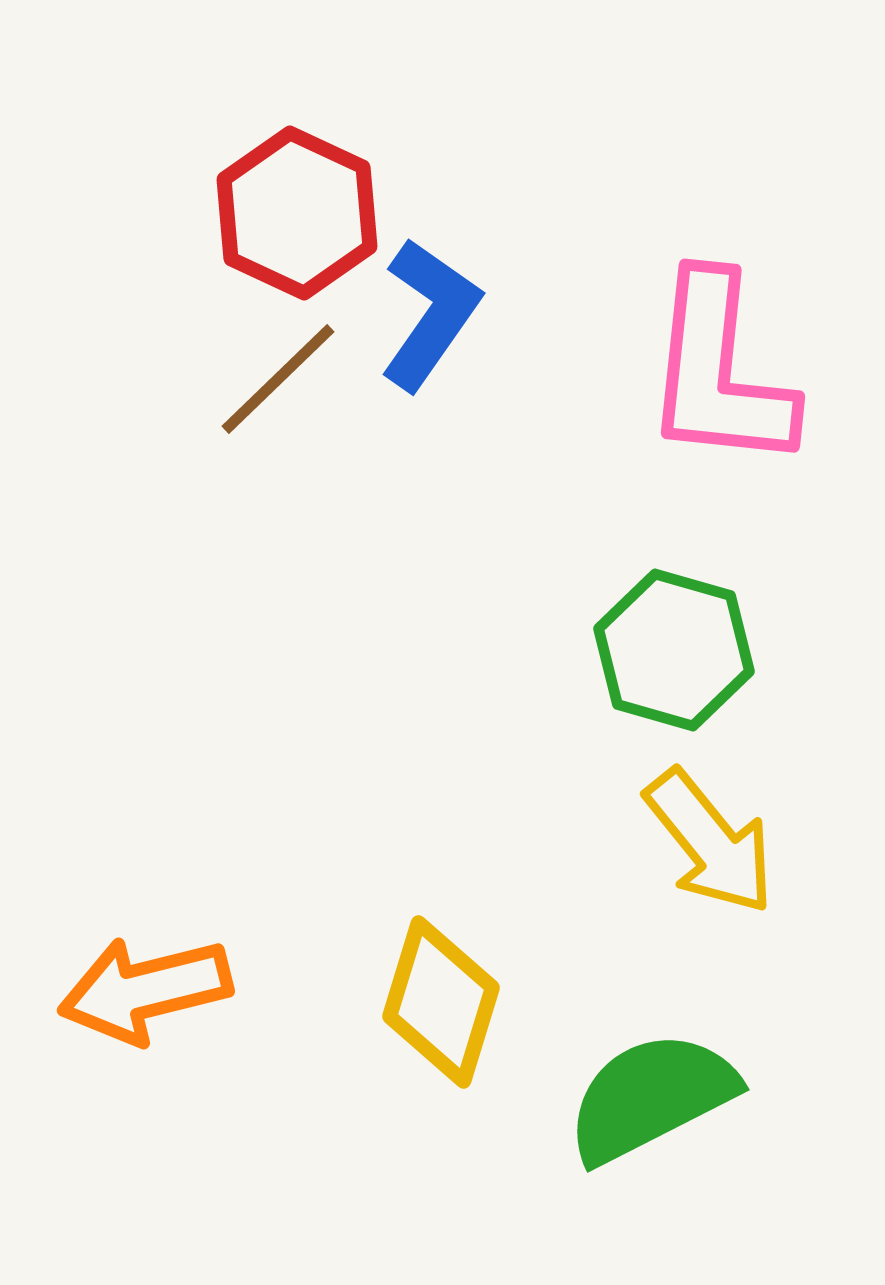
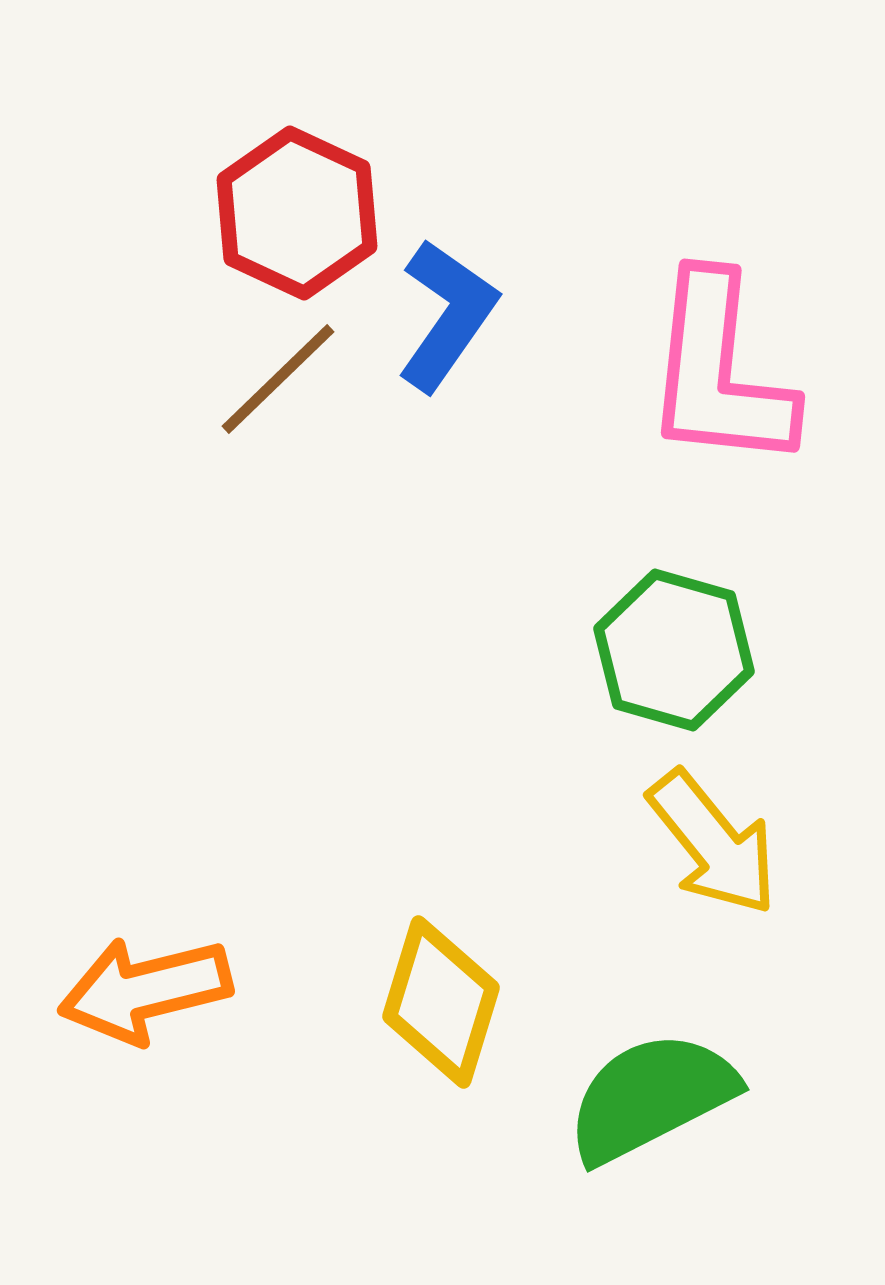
blue L-shape: moved 17 px right, 1 px down
yellow arrow: moved 3 px right, 1 px down
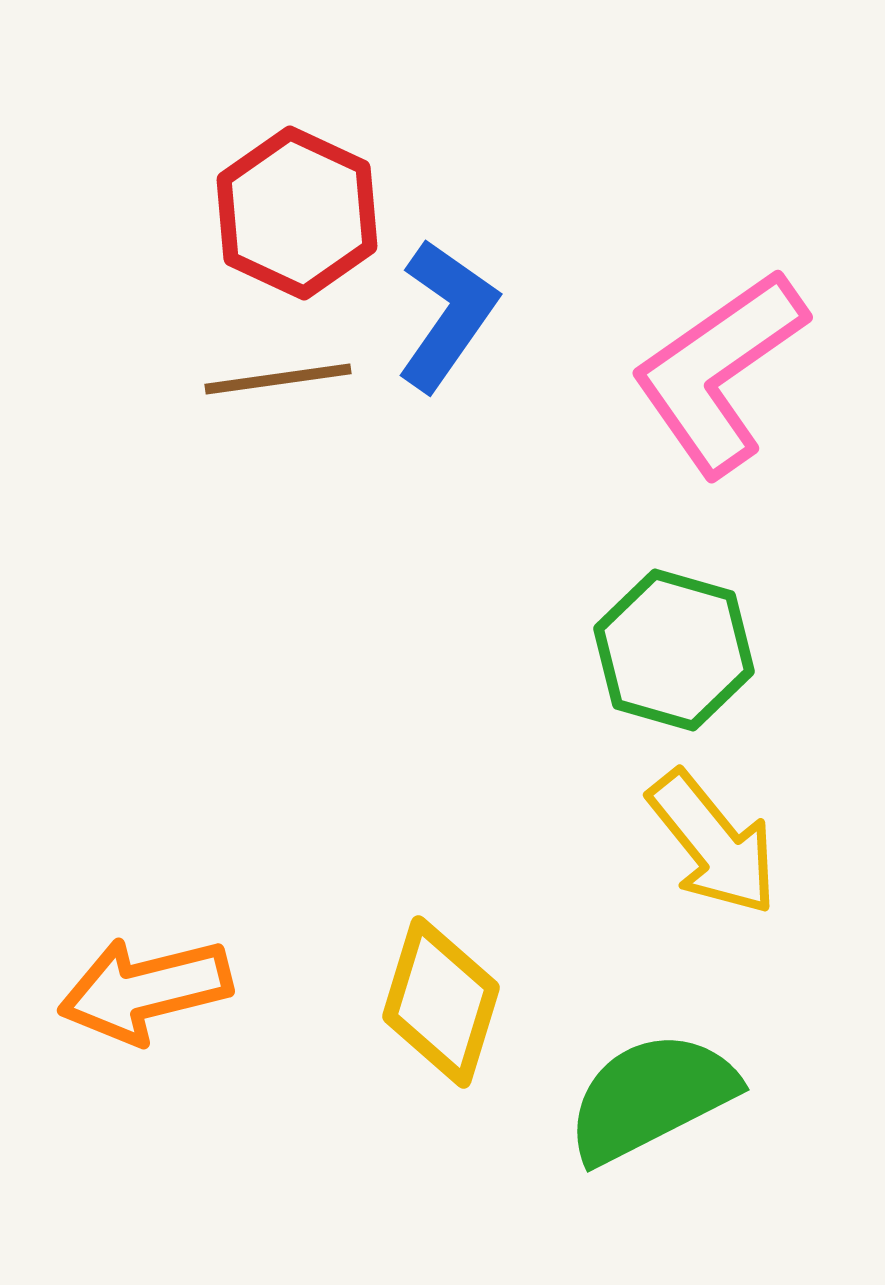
pink L-shape: rotated 49 degrees clockwise
brown line: rotated 36 degrees clockwise
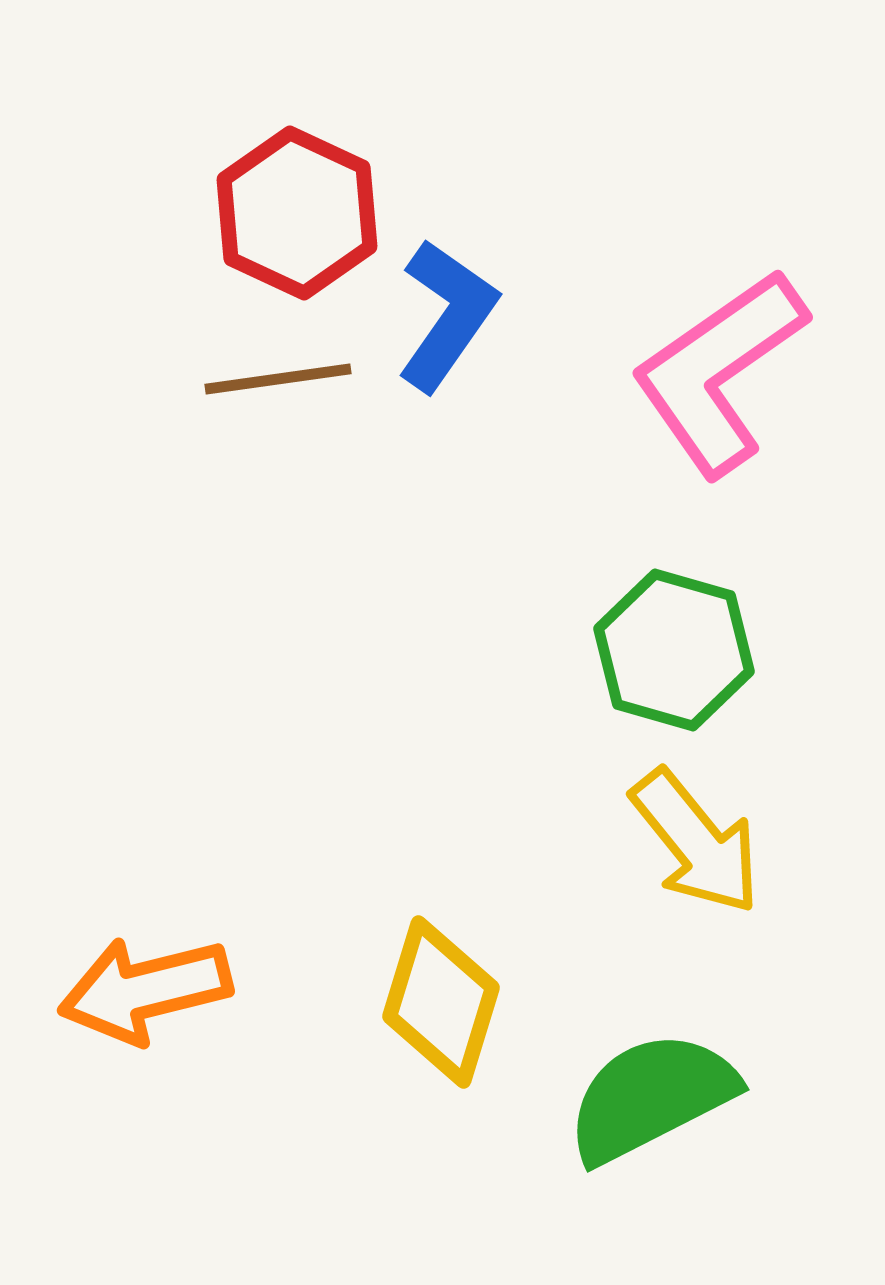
yellow arrow: moved 17 px left, 1 px up
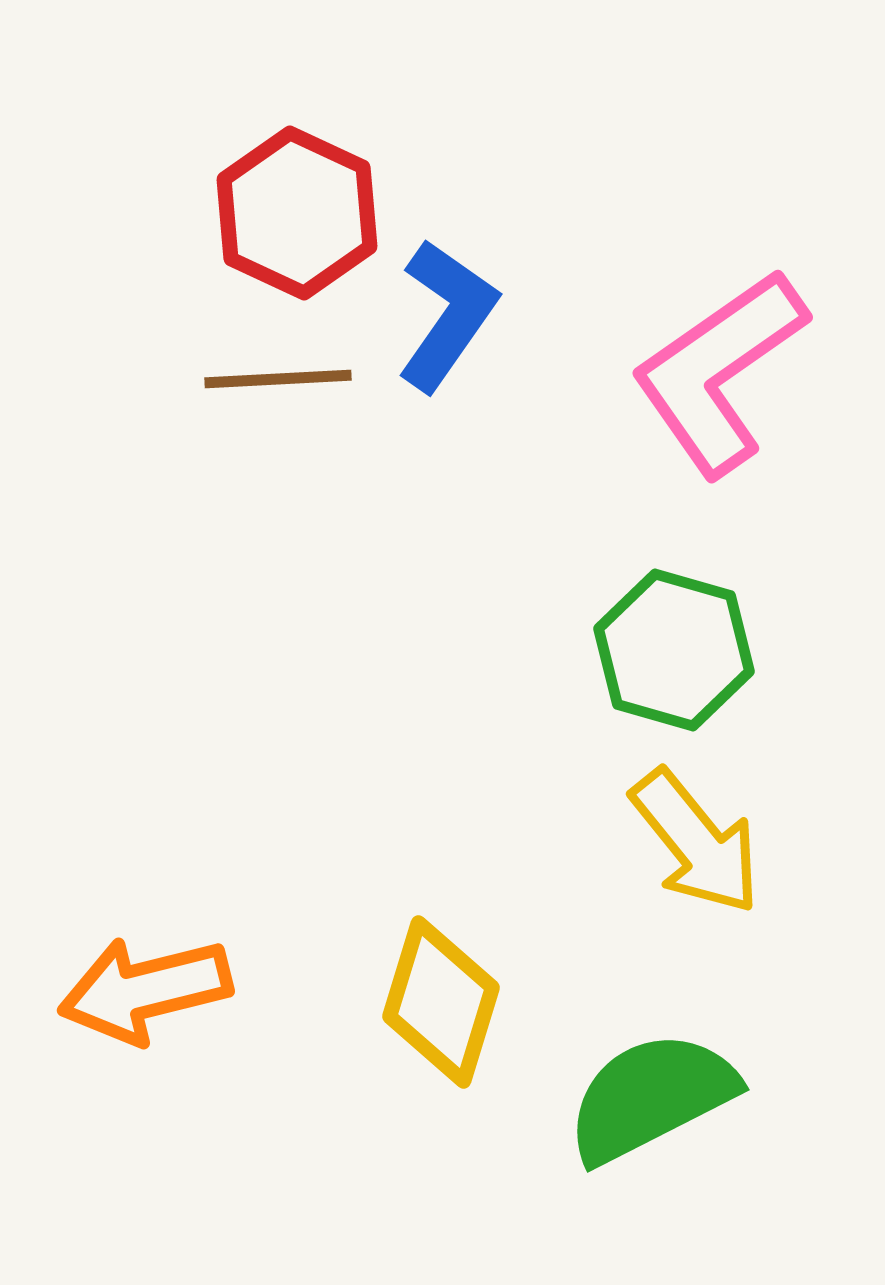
brown line: rotated 5 degrees clockwise
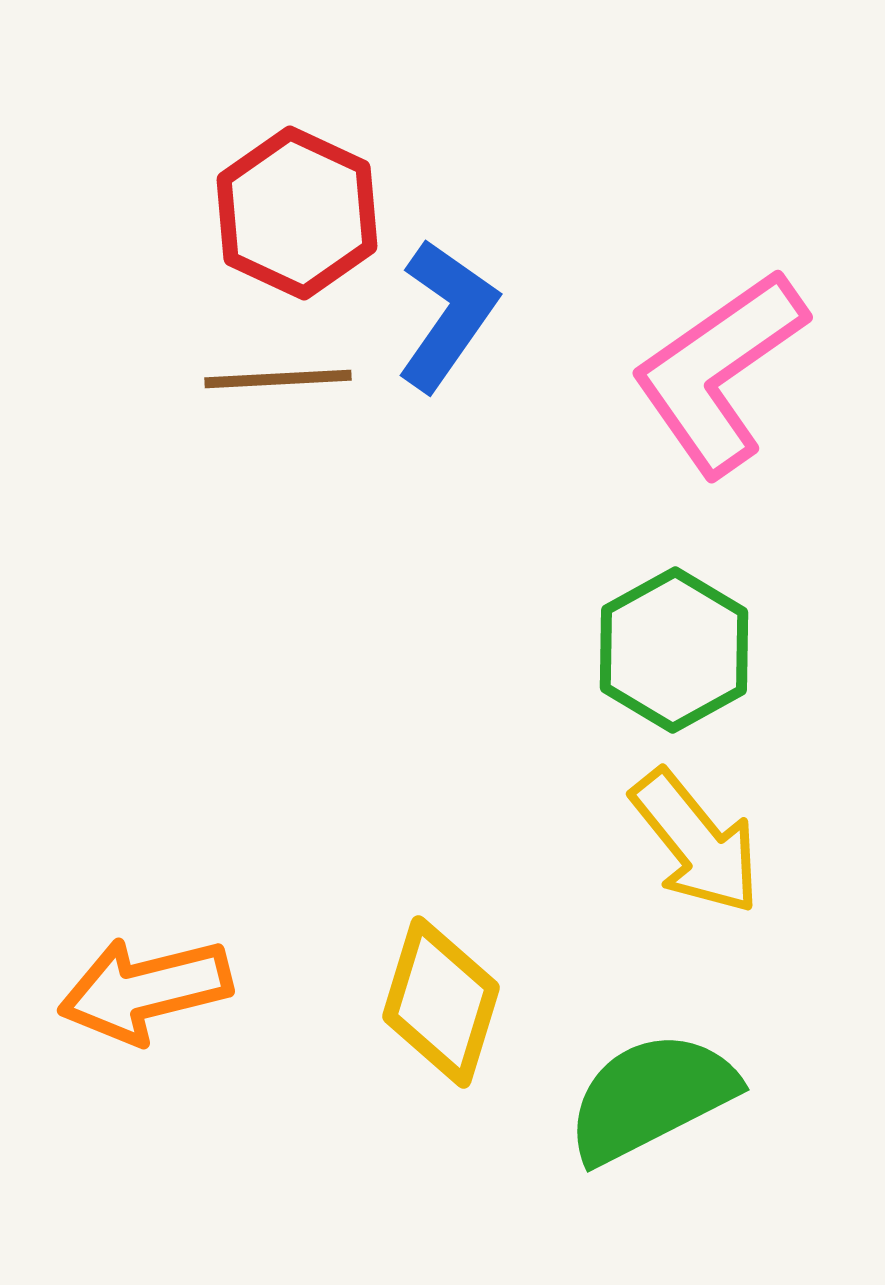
green hexagon: rotated 15 degrees clockwise
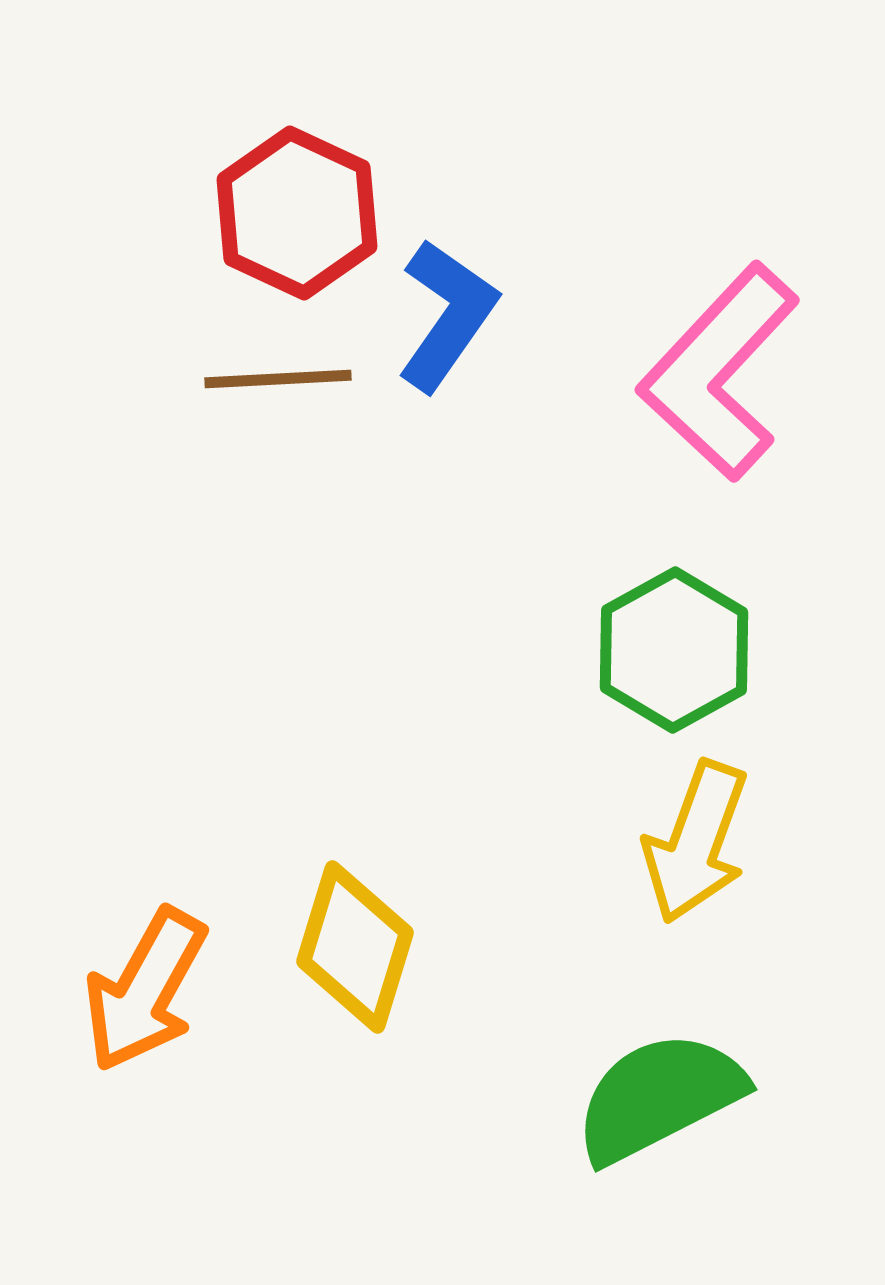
pink L-shape: rotated 12 degrees counterclockwise
yellow arrow: rotated 59 degrees clockwise
orange arrow: rotated 47 degrees counterclockwise
yellow diamond: moved 86 px left, 55 px up
green semicircle: moved 8 px right
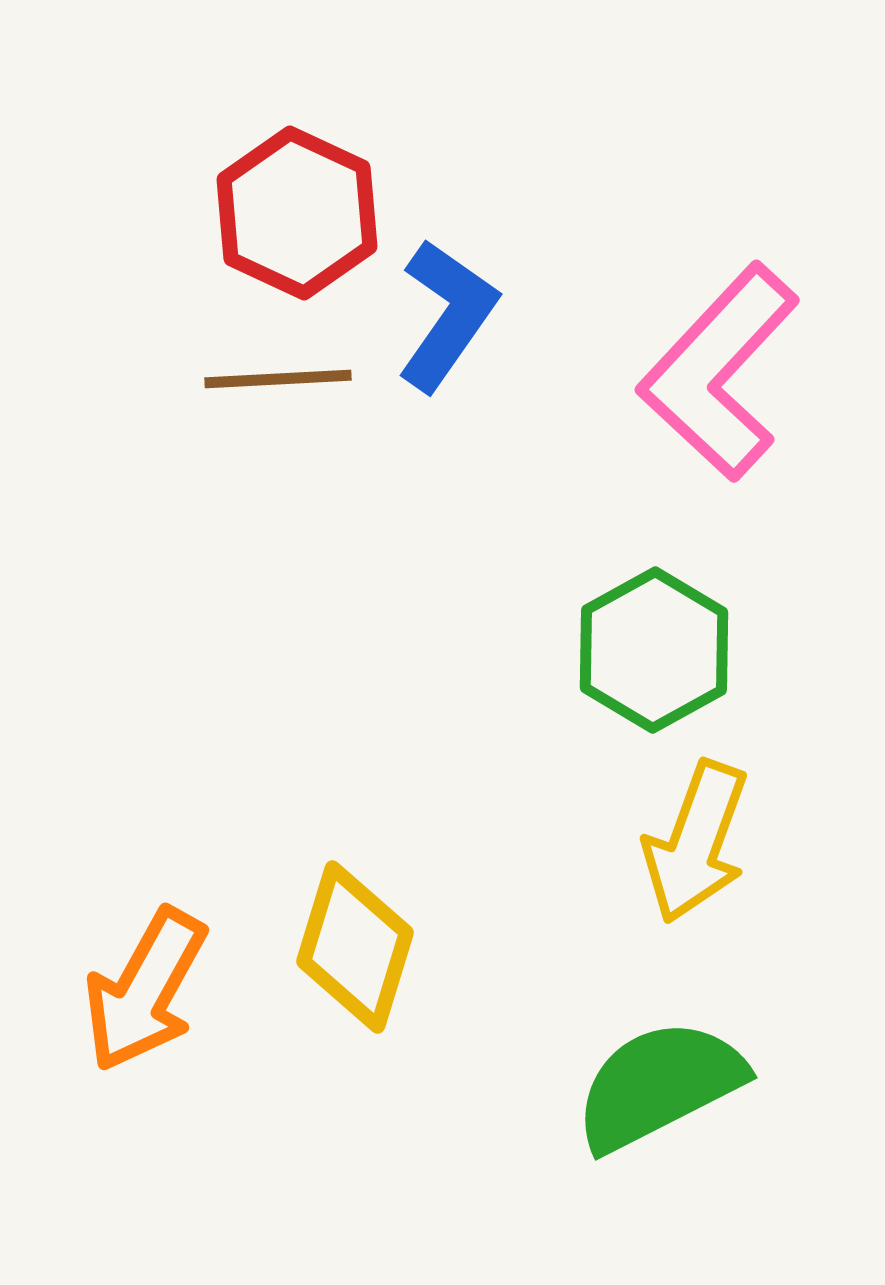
green hexagon: moved 20 px left
green semicircle: moved 12 px up
